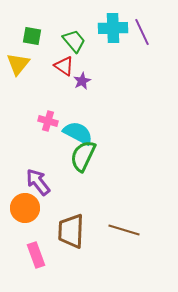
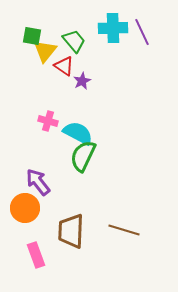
yellow triangle: moved 27 px right, 13 px up
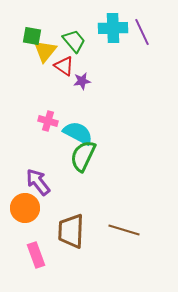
purple star: rotated 18 degrees clockwise
